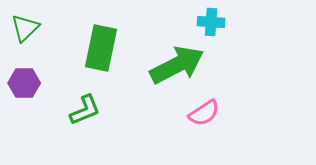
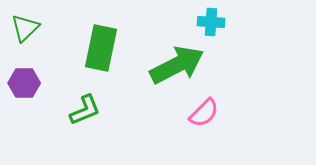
pink semicircle: rotated 12 degrees counterclockwise
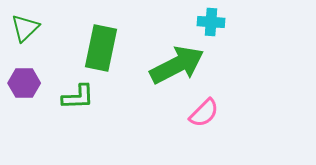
green L-shape: moved 7 px left, 13 px up; rotated 20 degrees clockwise
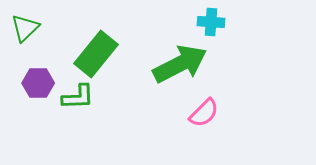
green rectangle: moved 5 px left, 6 px down; rotated 27 degrees clockwise
green arrow: moved 3 px right, 1 px up
purple hexagon: moved 14 px right
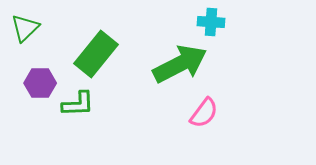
purple hexagon: moved 2 px right
green L-shape: moved 7 px down
pink semicircle: rotated 8 degrees counterclockwise
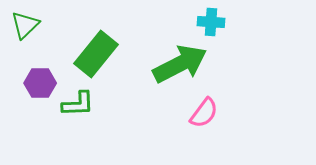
green triangle: moved 3 px up
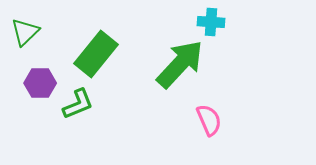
green triangle: moved 7 px down
green arrow: rotated 20 degrees counterclockwise
green L-shape: rotated 20 degrees counterclockwise
pink semicircle: moved 5 px right, 7 px down; rotated 60 degrees counterclockwise
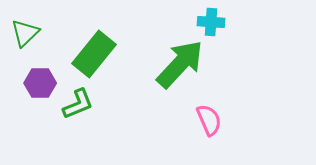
green triangle: moved 1 px down
green rectangle: moved 2 px left
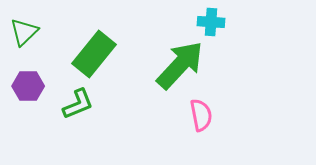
green triangle: moved 1 px left, 1 px up
green arrow: moved 1 px down
purple hexagon: moved 12 px left, 3 px down
pink semicircle: moved 8 px left, 5 px up; rotated 12 degrees clockwise
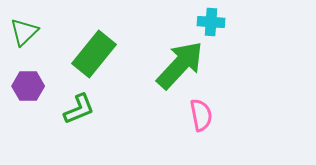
green L-shape: moved 1 px right, 5 px down
